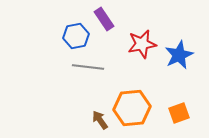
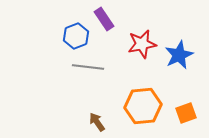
blue hexagon: rotated 10 degrees counterclockwise
orange hexagon: moved 11 px right, 2 px up
orange square: moved 7 px right
brown arrow: moved 3 px left, 2 px down
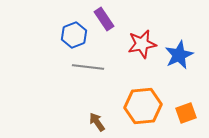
blue hexagon: moved 2 px left, 1 px up
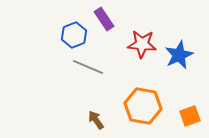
red star: rotated 16 degrees clockwise
gray line: rotated 16 degrees clockwise
orange hexagon: rotated 15 degrees clockwise
orange square: moved 4 px right, 3 px down
brown arrow: moved 1 px left, 2 px up
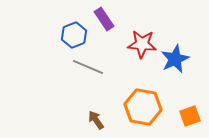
blue star: moved 4 px left, 4 px down
orange hexagon: moved 1 px down
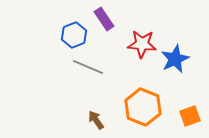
orange hexagon: rotated 12 degrees clockwise
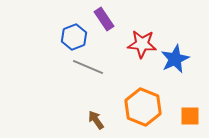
blue hexagon: moved 2 px down
orange square: rotated 20 degrees clockwise
